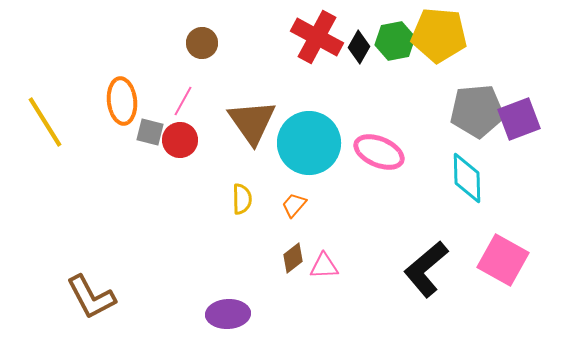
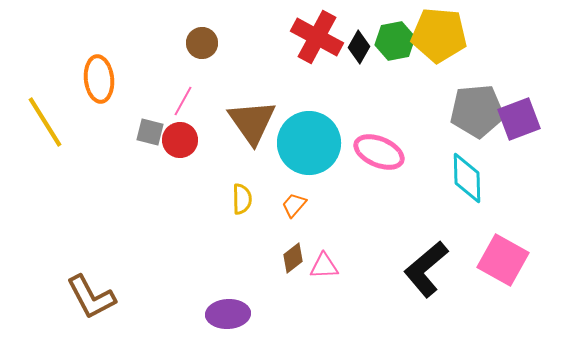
orange ellipse: moved 23 px left, 22 px up
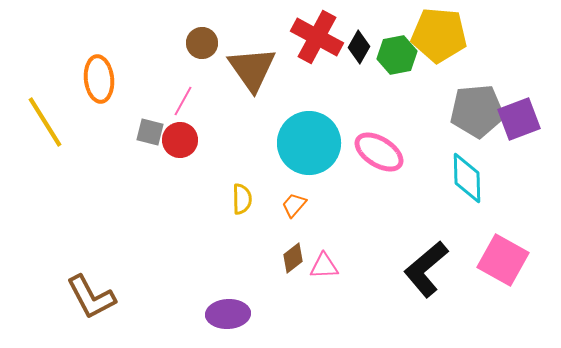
green hexagon: moved 2 px right, 14 px down
brown triangle: moved 53 px up
pink ellipse: rotated 9 degrees clockwise
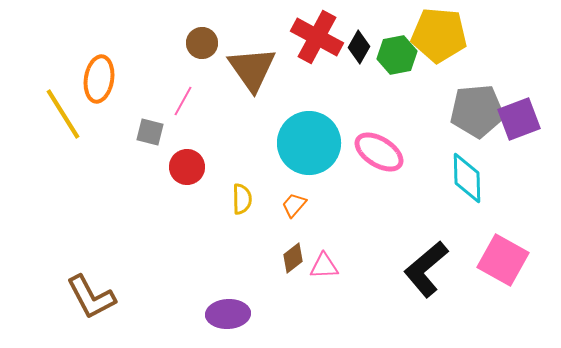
orange ellipse: rotated 15 degrees clockwise
yellow line: moved 18 px right, 8 px up
red circle: moved 7 px right, 27 px down
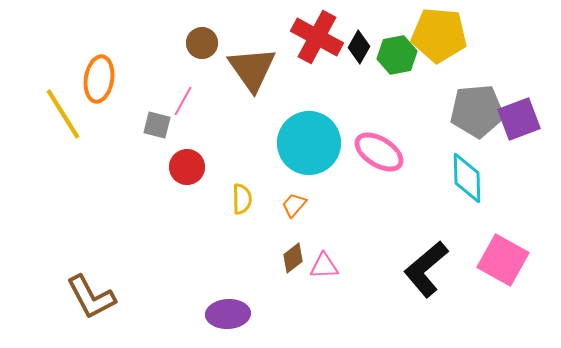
gray square: moved 7 px right, 7 px up
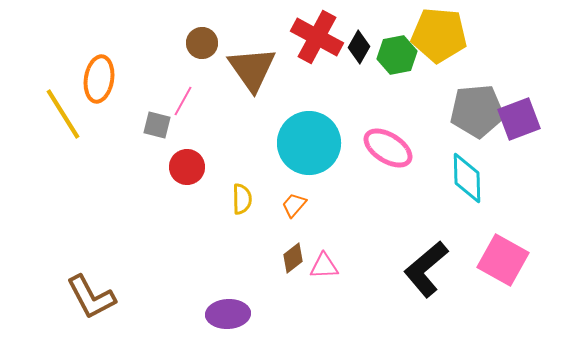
pink ellipse: moved 9 px right, 4 px up
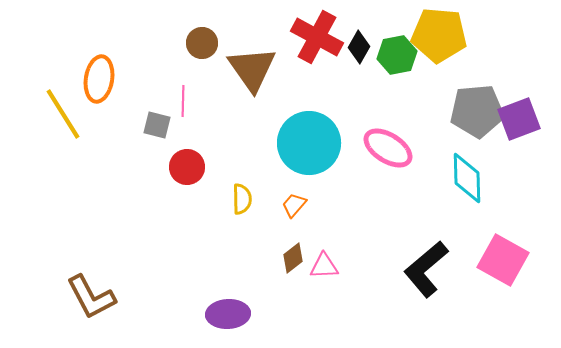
pink line: rotated 28 degrees counterclockwise
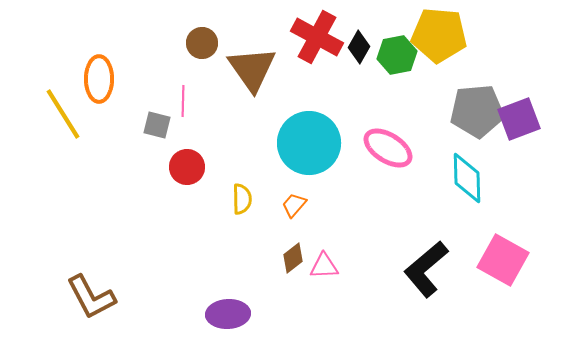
orange ellipse: rotated 9 degrees counterclockwise
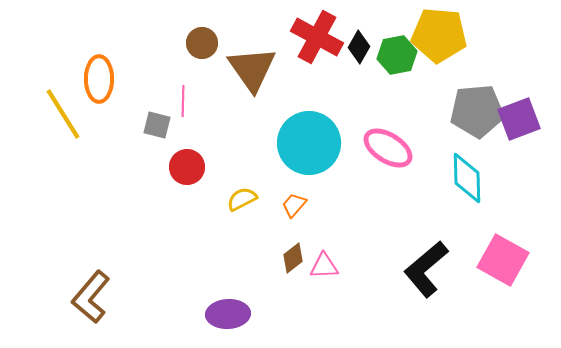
yellow semicircle: rotated 116 degrees counterclockwise
brown L-shape: rotated 68 degrees clockwise
